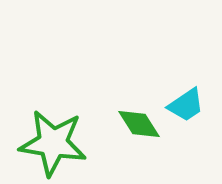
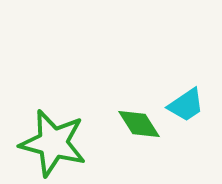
green star: rotated 6 degrees clockwise
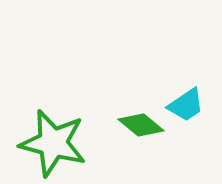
green diamond: moved 2 px right, 1 px down; rotated 18 degrees counterclockwise
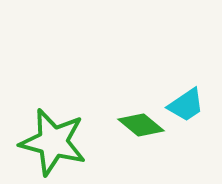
green star: moved 1 px up
